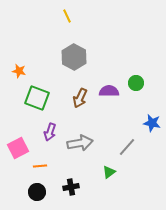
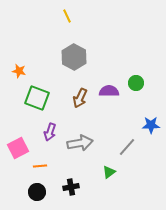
blue star: moved 1 px left, 2 px down; rotated 12 degrees counterclockwise
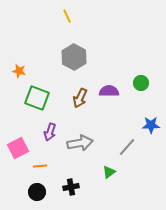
green circle: moved 5 px right
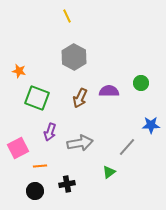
black cross: moved 4 px left, 3 px up
black circle: moved 2 px left, 1 px up
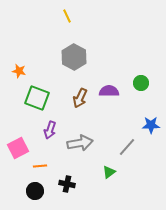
purple arrow: moved 2 px up
black cross: rotated 21 degrees clockwise
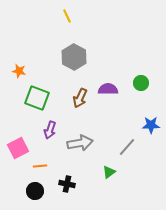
purple semicircle: moved 1 px left, 2 px up
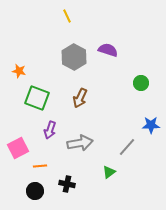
purple semicircle: moved 39 px up; rotated 18 degrees clockwise
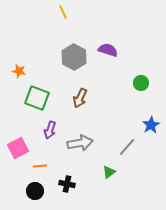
yellow line: moved 4 px left, 4 px up
blue star: rotated 30 degrees counterclockwise
